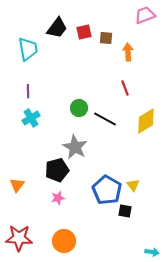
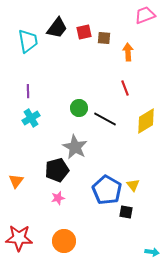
brown square: moved 2 px left
cyan trapezoid: moved 8 px up
orange triangle: moved 1 px left, 4 px up
black square: moved 1 px right, 1 px down
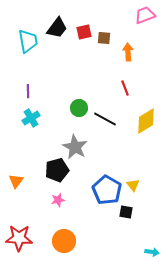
pink star: moved 2 px down
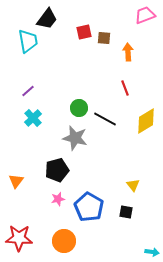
black trapezoid: moved 10 px left, 9 px up
purple line: rotated 48 degrees clockwise
cyan cross: moved 2 px right; rotated 12 degrees counterclockwise
gray star: moved 9 px up; rotated 15 degrees counterclockwise
blue pentagon: moved 18 px left, 17 px down
pink star: moved 1 px up
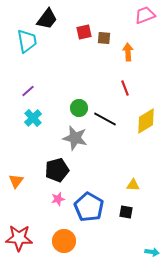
cyan trapezoid: moved 1 px left
yellow triangle: rotated 48 degrees counterclockwise
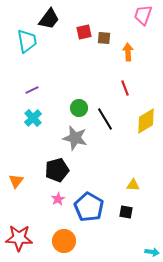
pink trapezoid: moved 2 px left; rotated 50 degrees counterclockwise
black trapezoid: moved 2 px right
purple line: moved 4 px right, 1 px up; rotated 16 degrees clockwise
black line: rotated 30 degrees clockwise
pink star: rotated 16 degrees counterclockwise
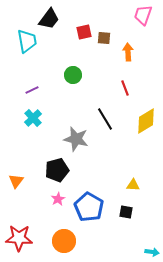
green circle: moved 6 px left, 33 px up
gray star: moved 1 px right, 1 px down
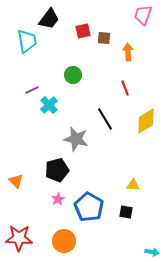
red square: moved 1 px left, 1 px up
cyan cross: moved 16 px right, 13 px up
orange triangle: rotated 21 degrees counterclockwise
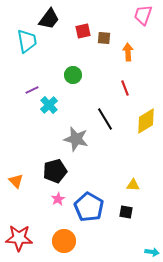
black pentagon: moved 2 px left, 1 px down
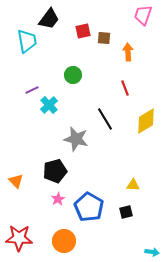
black square: rotated 24 degrees counterclockwise
